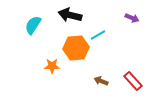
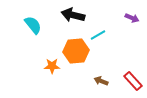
black arrow: moved 3 px right
cyan semicircle: rotated 108 degrees clockwise
orange hexagon: moved 3 px down
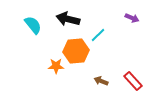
black arrow: moved 5 px left, 4 px down
cyan line: rotated 14 degrees counterclockwise
orange star: moved 4 px right
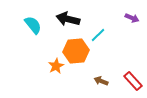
orange star: rotated 28 degrees counterclockwise
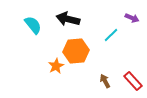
cyan line: moved 13 px right
brown arrow: moved 4 px right; rotated 40 degrees clockwise
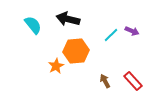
purple arrow: moved 13 px down
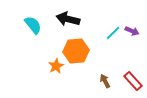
cyan line: moved 2 px right, 2 px up
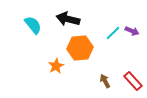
orange hexagon: moved 4 px right, 3 px up
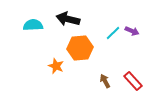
cyan semicircle: rotated 54 degrees counterclockwise
orange star: rotated 21 degrees counterclockwise
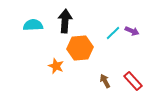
black arrow: moved 3 px left, 2 px down; rotated 80 degrees clockwise
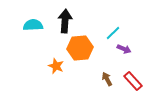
purple arrow: moved 8 px left, 18 px down
brown arrow: moved 2 px right, 2 px up
